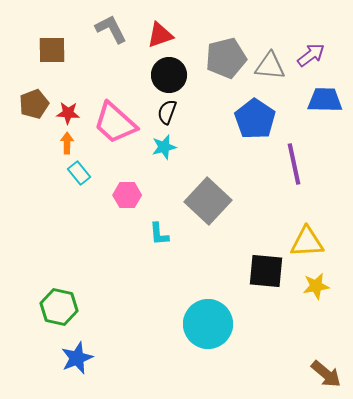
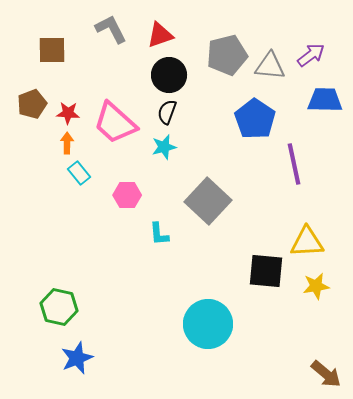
gray pentagon: moved 1 px right, 3 px up
brown pentagon: moved 2 px left
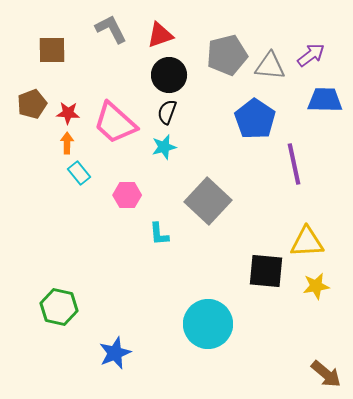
blue star: moved 38 px right, 5 px up
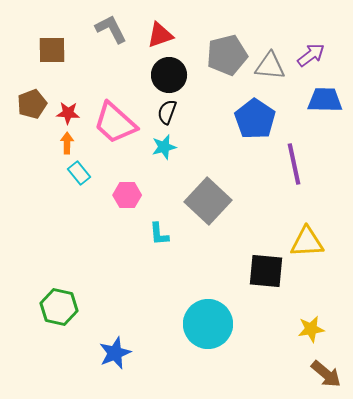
yellow star: moved 5 px left, 43 px down
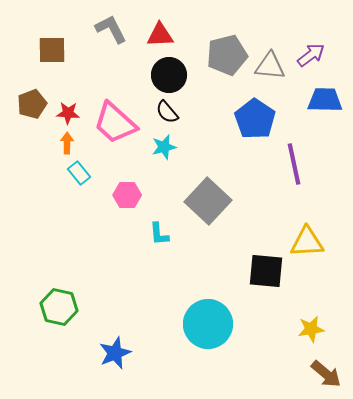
red triangle: rotated 16 degrees clockwise
black semicircle: rotated 60 degrees counterclockwise
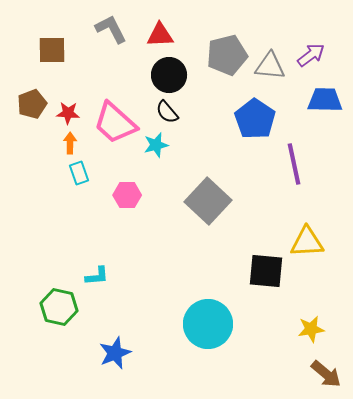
orange arrow: moved 3 px right
cyan star: moved 8 px left, 2 px up
cyan rectangle: rotated 20 degrees clockwise
cyan L-shape: moved 62 px left, 42 px down; rotated 90 degrees counterclockwise
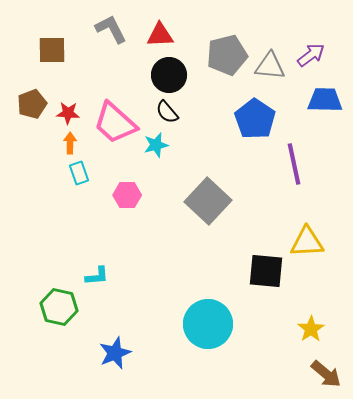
yellow star: rotated 24 degrees counterclockwise
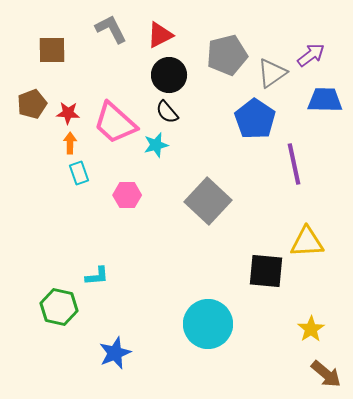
red triangle: rotated 24 degrees counterclockwise
gray triangle: moved 2 px right, 7 px down; rotated 40 degrees counterclockwise
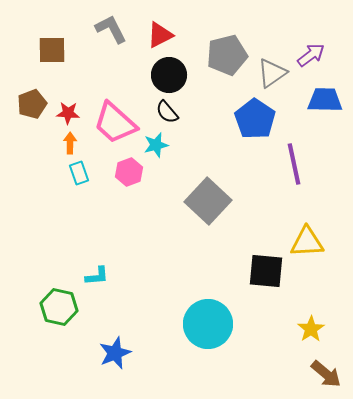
pink hexagon: moved 2 px right, 23 px up; rotated 20 degrees counterclockwise
